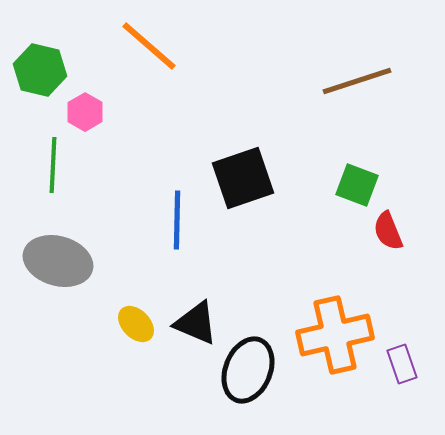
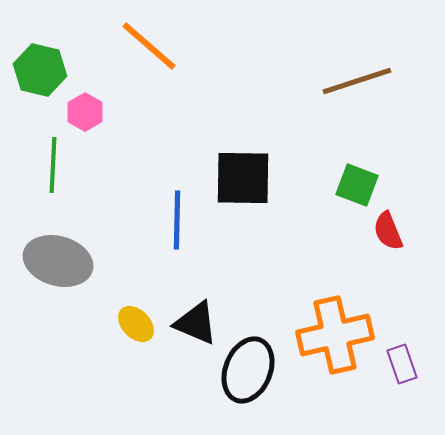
black square: rotated 20 degrees clockwise
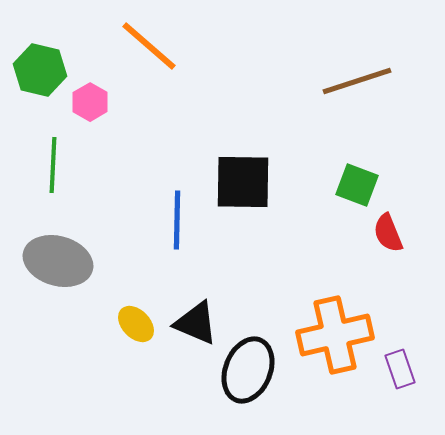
pink hexagon: moved 5 px right, 10 px up
black square: moved 4 px down
red semicircle: moved 2 px down
purple rectangle: moved 2 px left, 5 px down
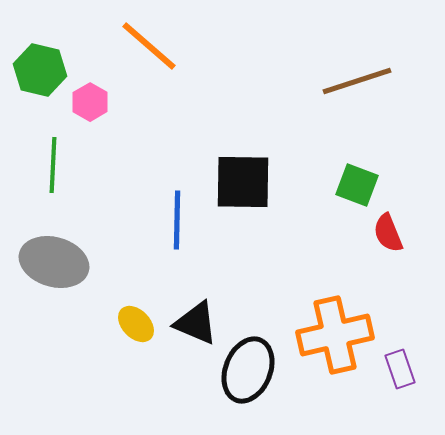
gray ellipse: moved 4 px left, 1 px down
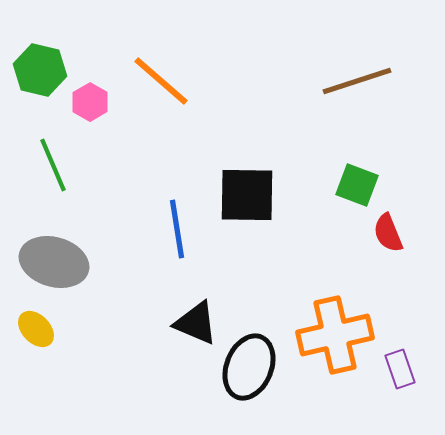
orange line: moved 12 px right, 35 px down
green line: rotated 26 degrees counterclockwise
black square: moved 4 px right, 13 px down
blue line: moved 9 px down; rotated 10 degrees counterclockwise
yellow ellipse: moved 100 px left, 5 px down
black ellipse: moved 1 px right, 3 px up
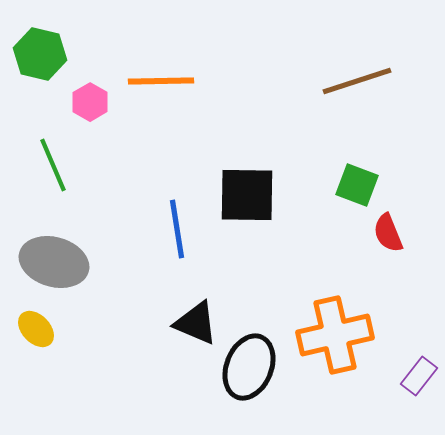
green hexagon: moved 16 px up
orange line: rotated 42 degrees counterclockwise
purple rectangle: moved 19 px right, 7 px down; rotated 57 degrees clockwise
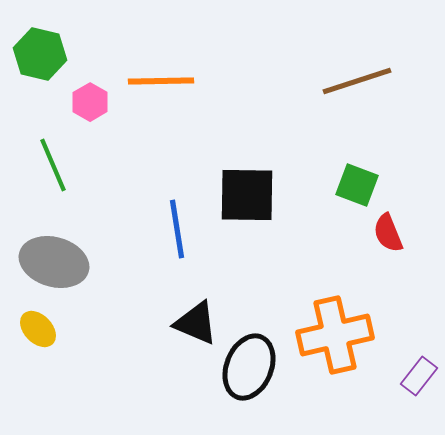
yellow ellipse: moved 2 px right
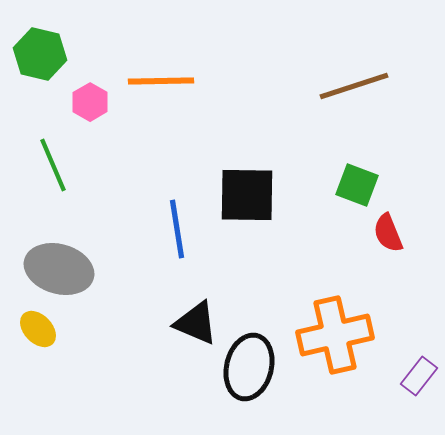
brown line: moved 3 px left, 5 px down
gray ellipse: moved 5 px right, 7 px down
black ellipse: rotated 8 degrees counterclockwise
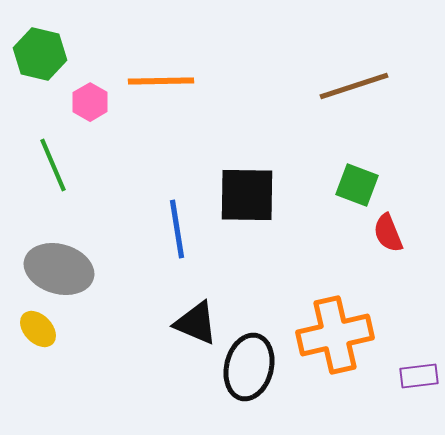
purple rectangle: rotated 45 degrees clockwise
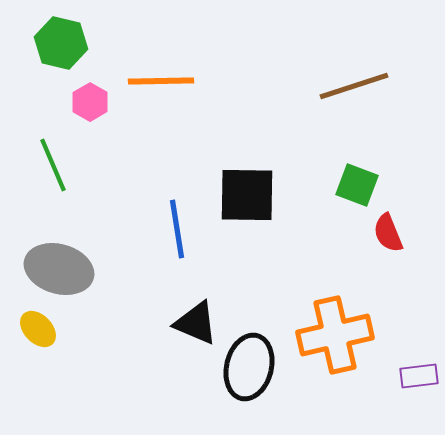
green hexagon: moved 21 px right, 11 px up
